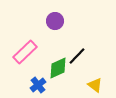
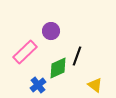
purple circle: moved 4 px left, 10 px down
black line: rotated 24 degrees counterclockwise
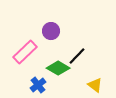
black line: rotated 24 degrees clockwise
green diamond: rotated 55 degrees clockwise
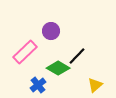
yellow triangle: rotated 42 degrees clockwise
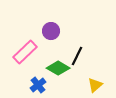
black line: rotated 18 degrees counterclockwise
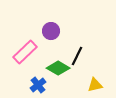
yellow triangle: rotated 28 degrees clockwise
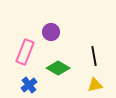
purple circle: moved 1 px down
pink rectangle: rotated 25 degrees counterclockwise
black line: moved 17 px right; rotated 36 degrees counterclockwise
blue cross: moved 9 px left
